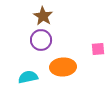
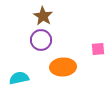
cyan semicircle: moved 9 px left, 1 px down
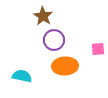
purple circle: moved 13 px right
orange ellipse: moved 2 px right, 1 px up
cyan semicircle: moved 3 px right, 2 px up; rotated 24 degrees clockwise
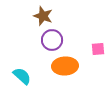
brown star: rotated 12 degrees counterclockwise
purple circle: moved 2 px left
cyan semicircle: rotated 30 degrees clockwise
